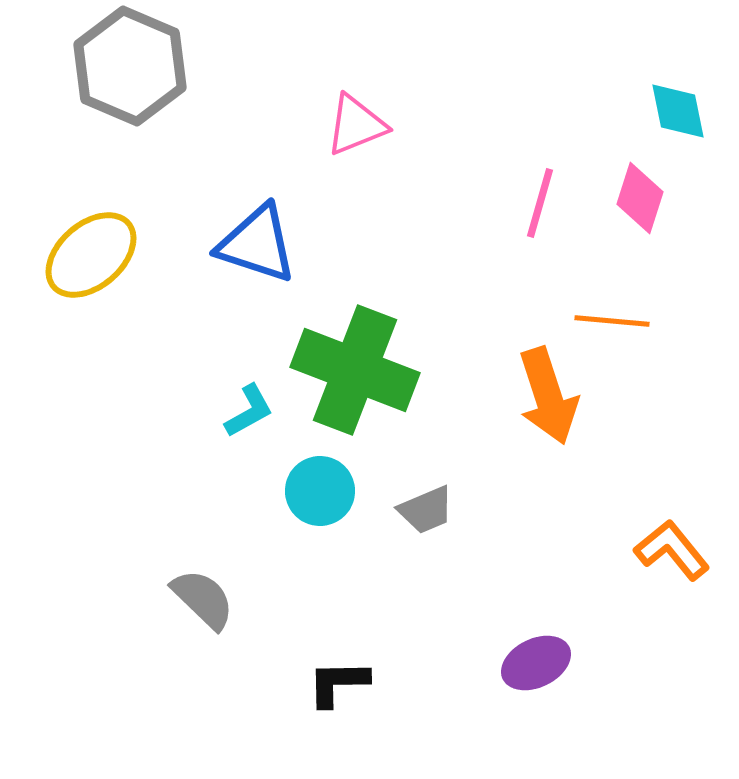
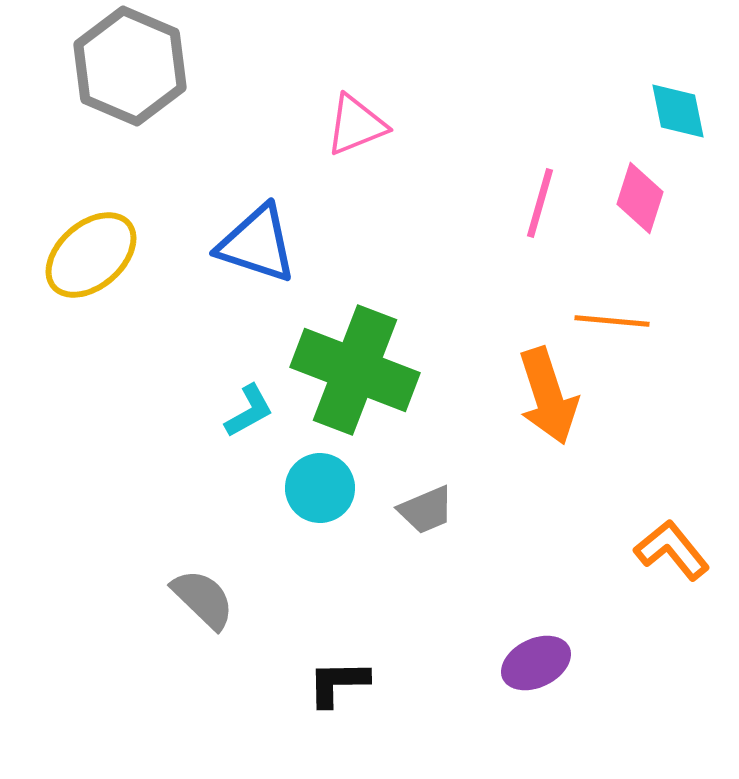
cyan circle: moved 3 px up
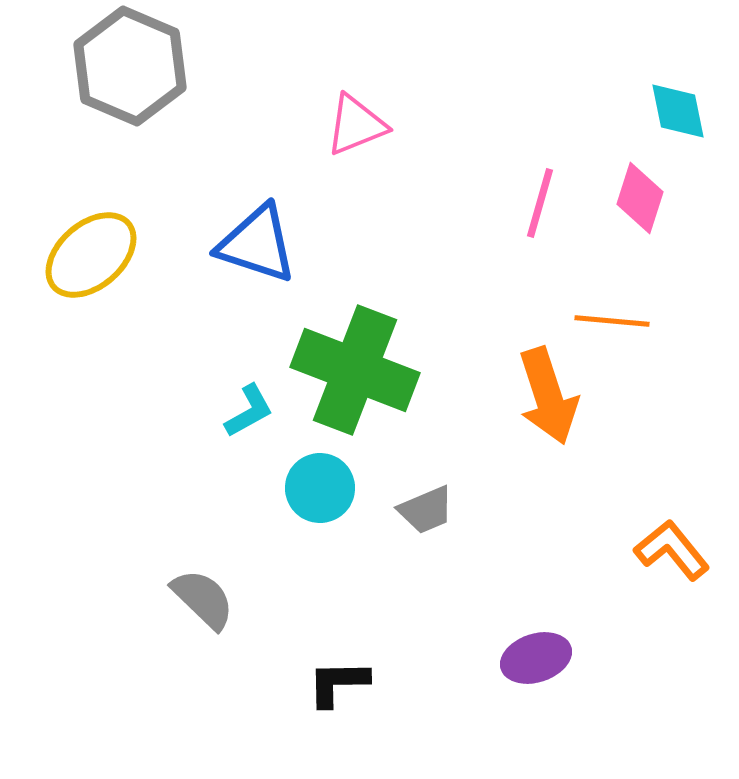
purple ellipse: moved 5 px up; rotated 8 degrees clockwise
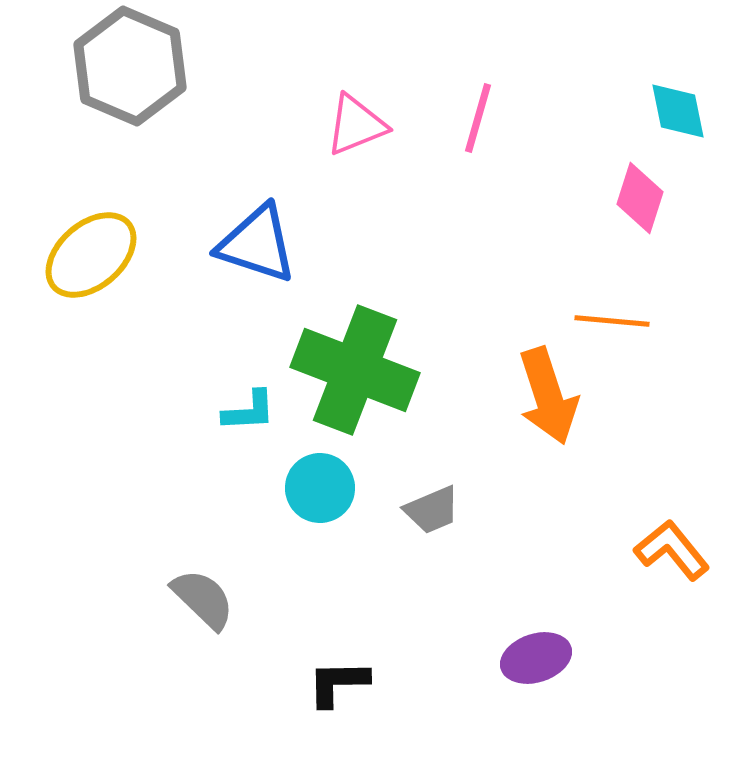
pink line: moved 62 px left, 85 px up
cyan L-shape: rotated 26 degrees clockwise
gray trapezoid: moved 6 px right
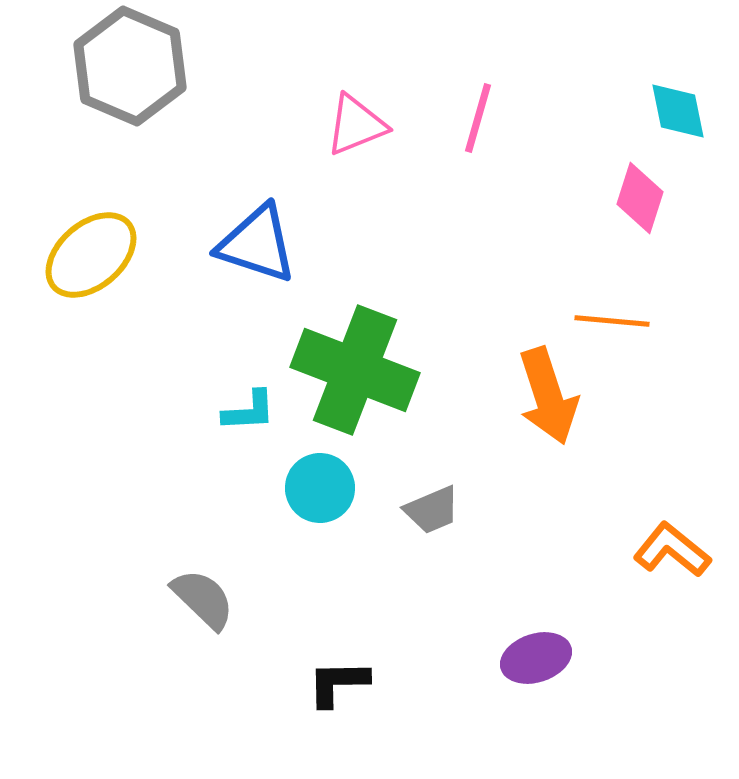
orange L-shape: rotated 12 degrees counterclockwise
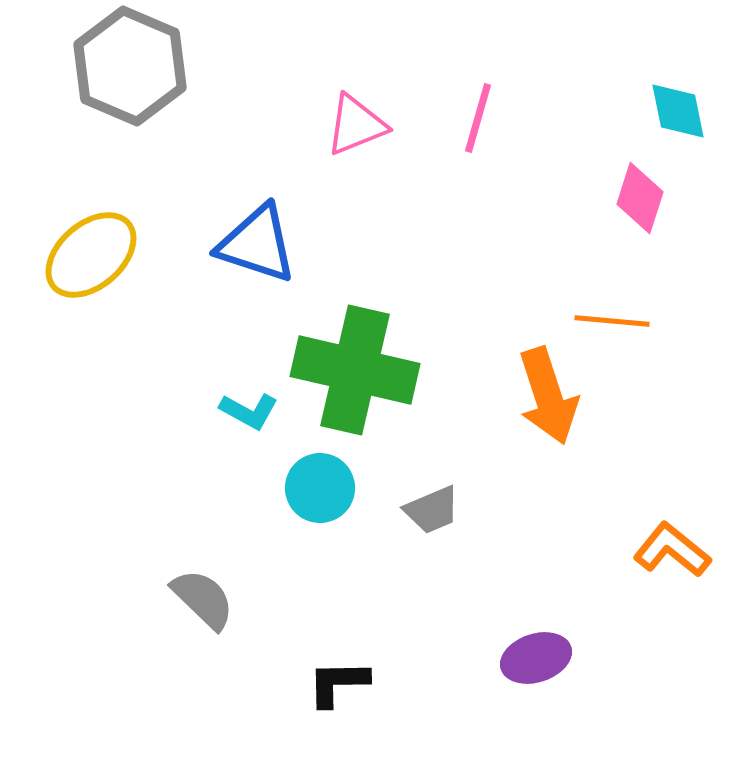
green cross: rotated 8 degrees counterclockwise
cyan L-shape: rotated 32 degrees clockwise
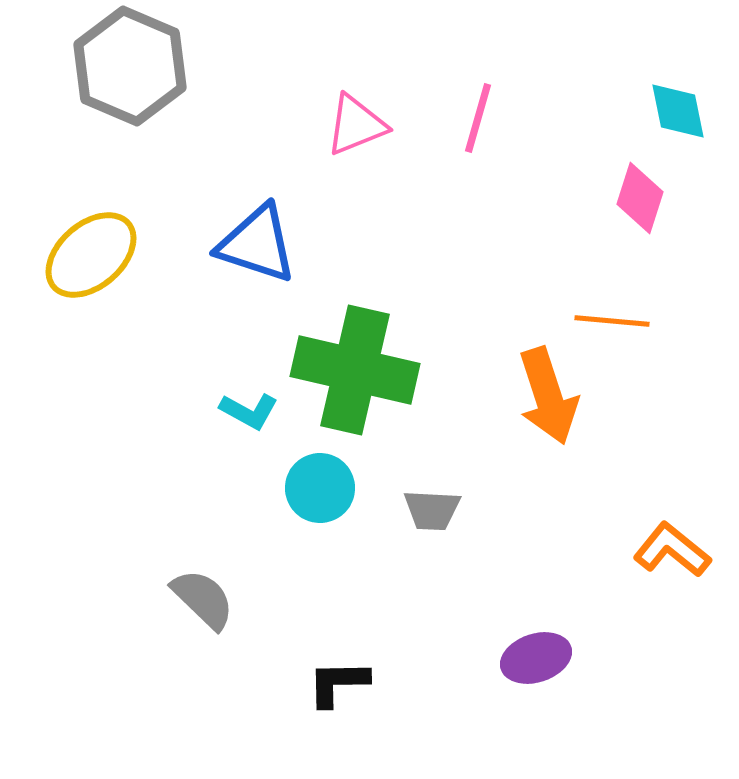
gray trapezoid: rotated 26 degrees clockwise
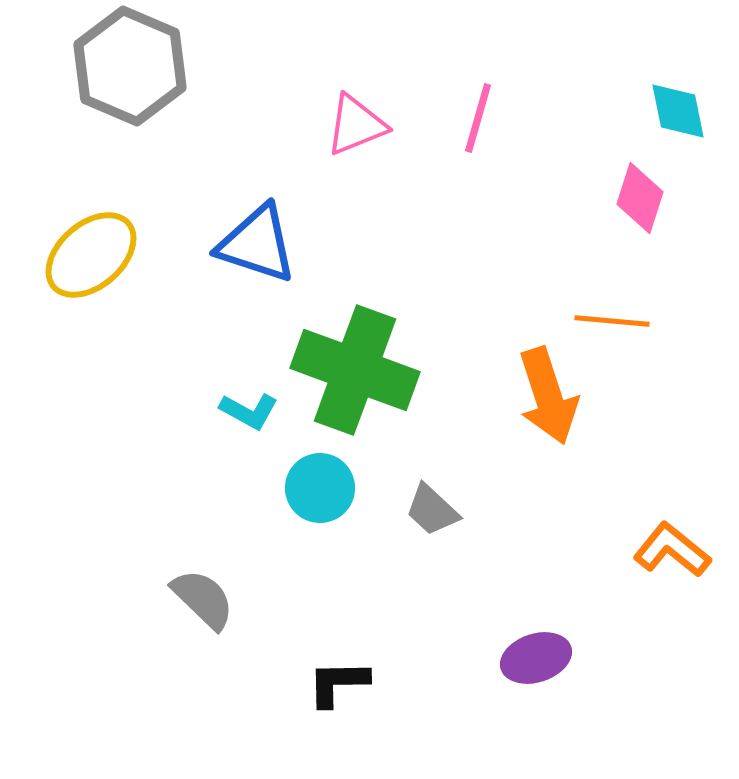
green cross: rotated 7 degrees clockwise
gray trapezoid: rotated 40 degrees clockwise
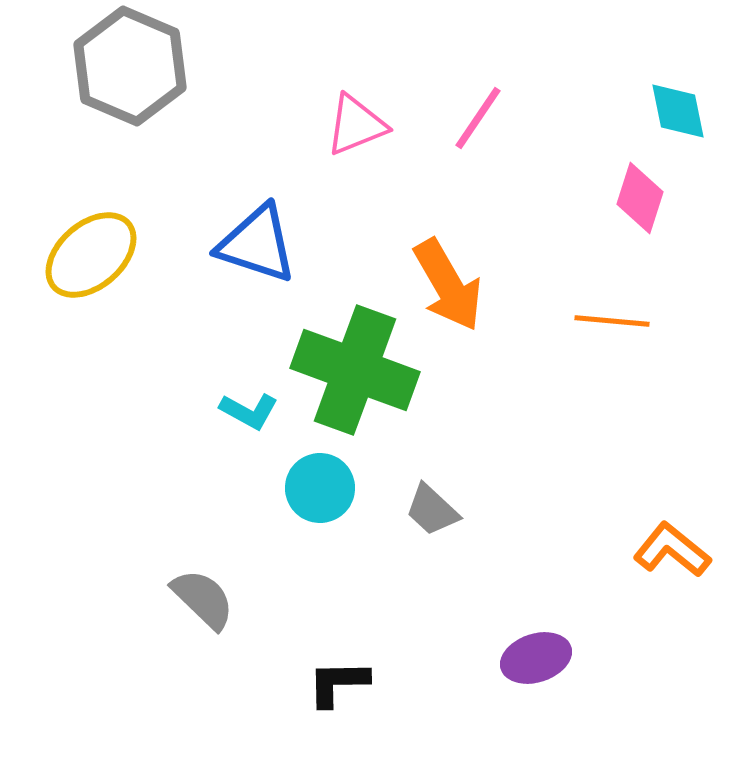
pink line: rotated 18 degrees clockwise
orange arrow: moved 100 px left, 111 px up; rotated 12 degrees counterclockwise
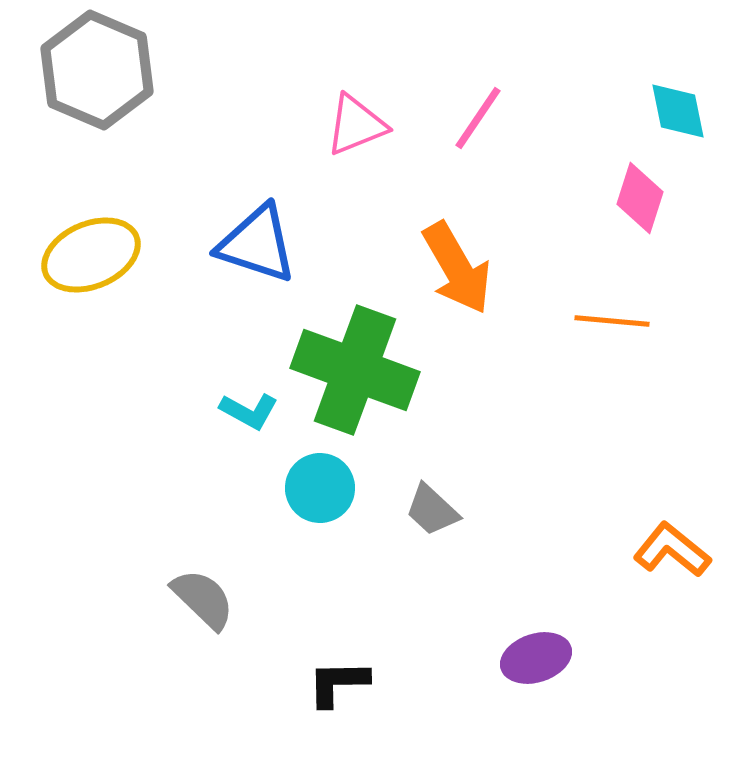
gray hexagon: moved 33 px left, 4 px down
yellow ellipse: rotated 18 degrees clockwise
orange arrow: moved 9 px right, 17 px up
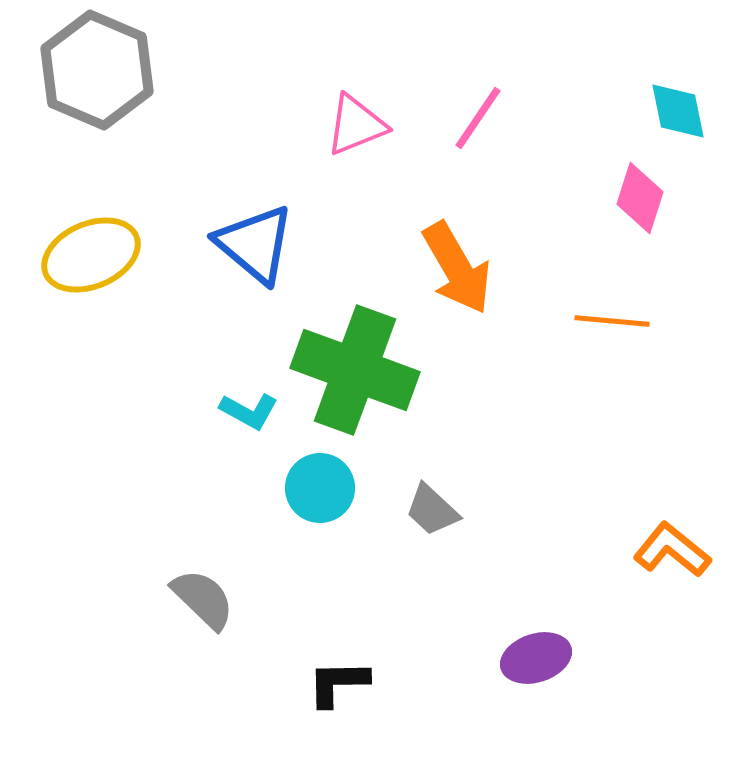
blue triangle: moved 2 px left; rotated 22 degrees clockwise
